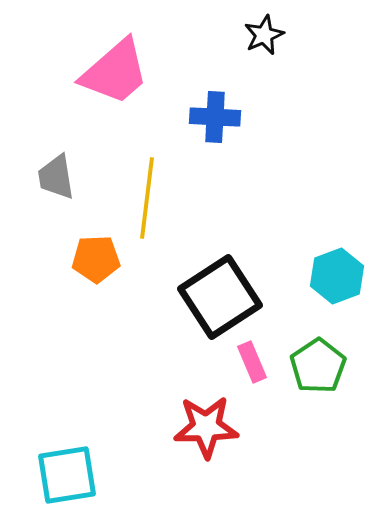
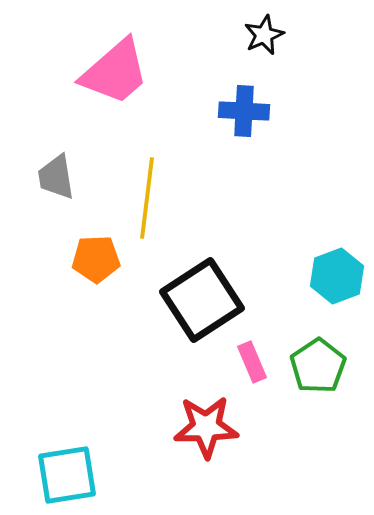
blue cross: moved 29 px right, 6 px up
black square: moved 18 px left, 3 px down
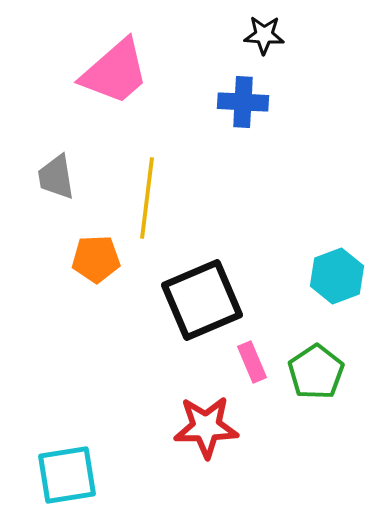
black star: rotated 27 degrees clockwise
blue cross: moved 1 px left, 9 px up
black square: rotated 10 degrees clockwise
green pentagon: moved 2 px left, 6 px down
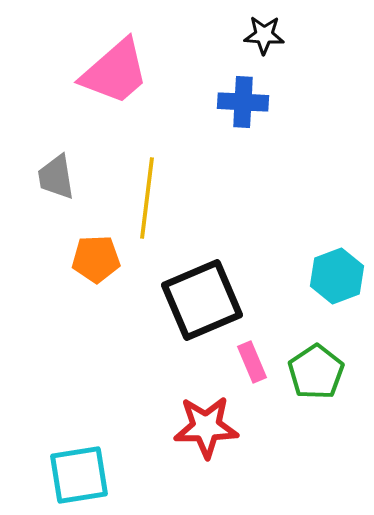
cyan square: moved 12 px right
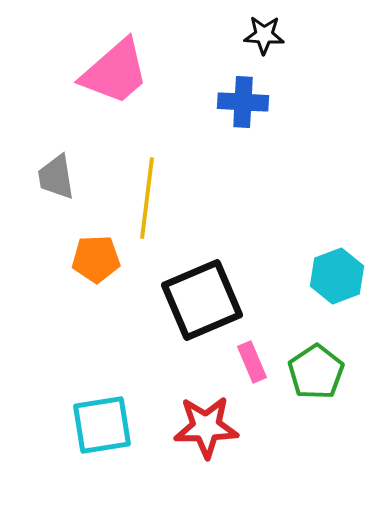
cyan square: moved 23 px right, 50 px up
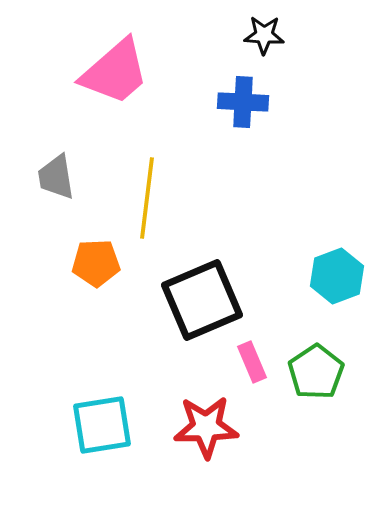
orange pentagon: moved 4 px down
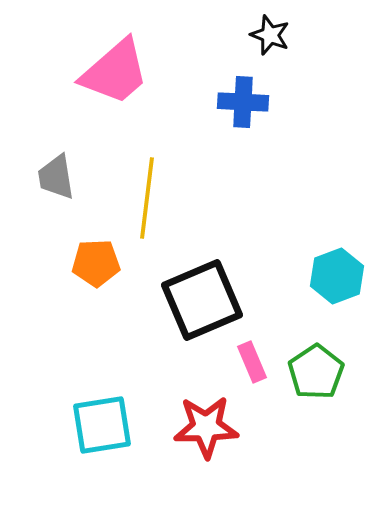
black star: moved 6 px right; rotated 18 degrees clockwise
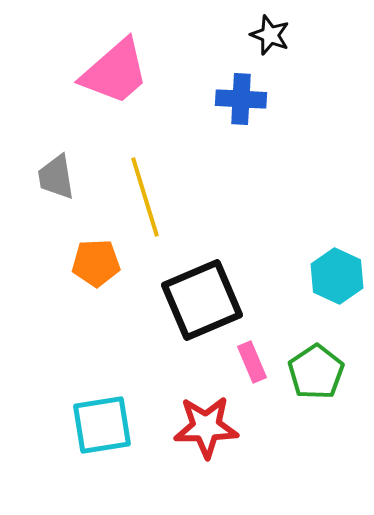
blue cross: moved 2 px left, 3 px up
yellow line: moved 2 px left, 1 px up; rotated 24 degrees counterclockwise
cyan hexagon: rotated 14 degrees counterclockwise
